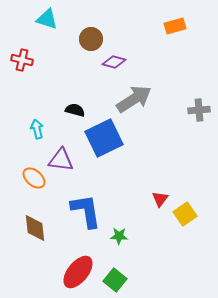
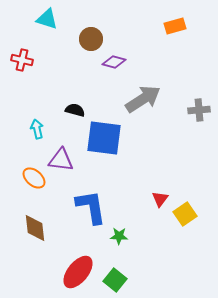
gray arrow: moved 9 px right
blue square: rotated 33 degrees clockwise
blue L-shape: moved 5 px right, 4 px up
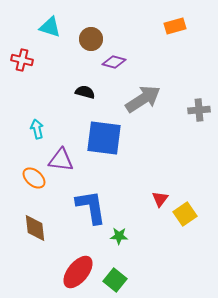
cyan triangle: moved 3 px right, 8 px down
black semicircle: moved 10 px right, 18 px up
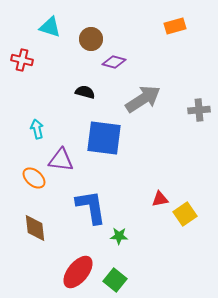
red triangle: rotated 42 degrees clockwise
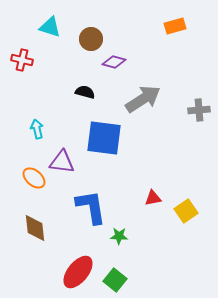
purple triangle: moved 1 px right, 2 px down
red triangle: moved 7 px left, 1 px up
yellow square: moved 1 px right, 3 px up
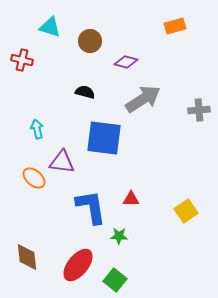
brown circle: moved 1 px left, 2 px down
purple diamond: moved 12 px right
red triangle: moved 22 px left, 1 px down; rotated 12 degrees clockwise
brown diamond: moved 8 px left, 29 px down
red ellipse: moved 7 px up
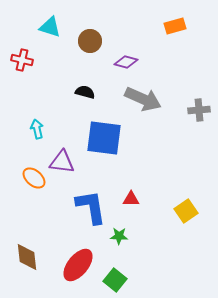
gray arrow: rotated 57 degrees clockwise
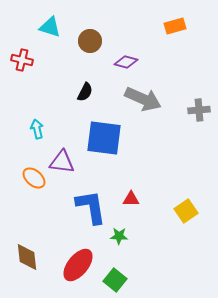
black semicircle: rotated 102 degrees clockwise
